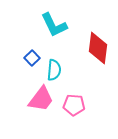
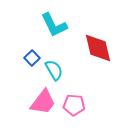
red diamond: rotated 20 degrees counterclockwise
cyan semicircle: rotated 35 degrees counterclockwise
pink trapezoid: moved 2 px right, 3 px down
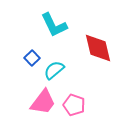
cyan semicircle: rotated 100 degrees counterclockwise
pink pentagon: rotated 15 degrees clockwise
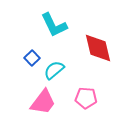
pink pentagon: moved 12 px right, 7 px up; rotated 15 degrees counterclockwise
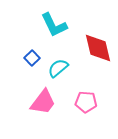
cyan semicircle: moved 4 px right, 2 px up
pink pentagon: moved 4 px down
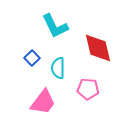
cyan L-shape: moved 1 px right, 1 px down
cyan semicircle: rotated 50 degrees counterclockwise
pink pentagon: moved 2 px right, 13 px up
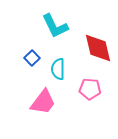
cyan semicircle: moved 1 px down
pink pentagon: moved 2 px right
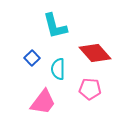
cyan L-shape: rotated 12 degrees clockwise
red diamond: moved 3 px left, 5 px down; rotated 28 degrees counterclockwise
